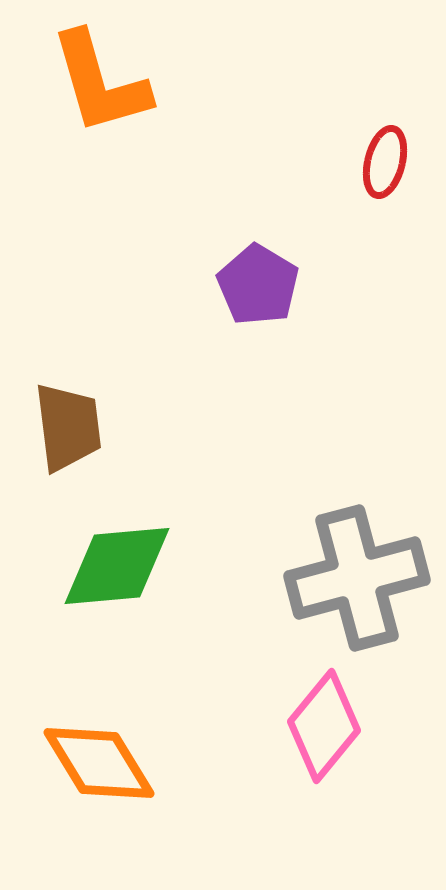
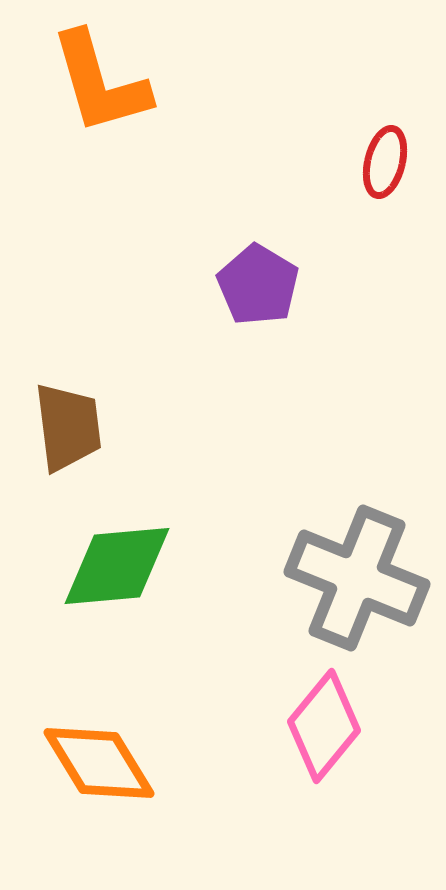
gray cross: rotated 37 degrees clockwise
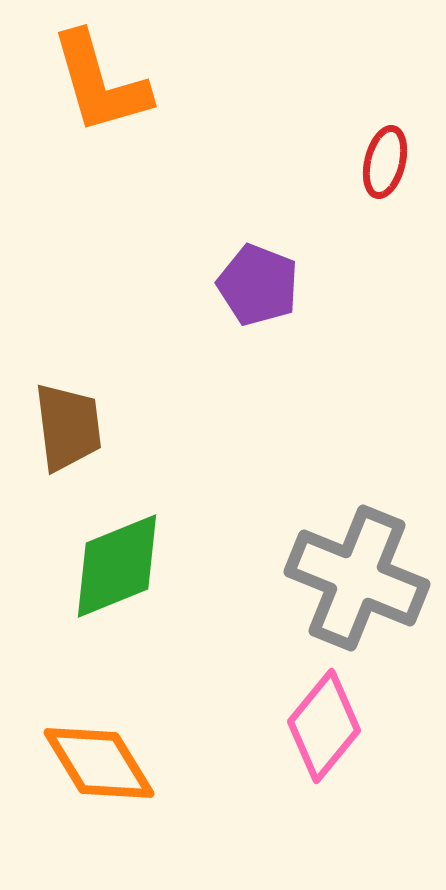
purple pentagon: rotated 10 degrees counterclockwise
green diamond: rotated 17 degrees counterclockwise
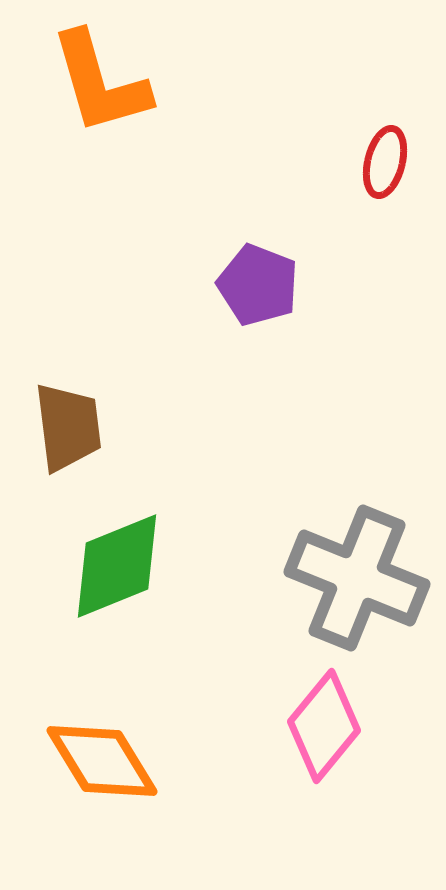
orange diamond: moved 3 px right, 2 px up
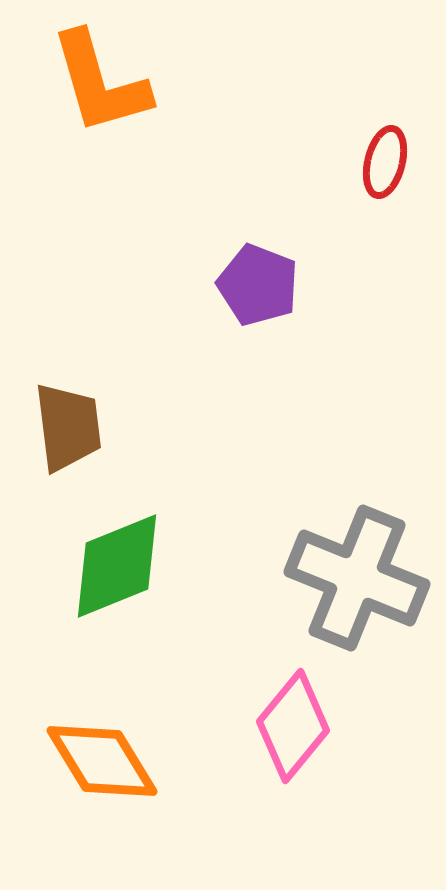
pink diamond: moved 31 px left
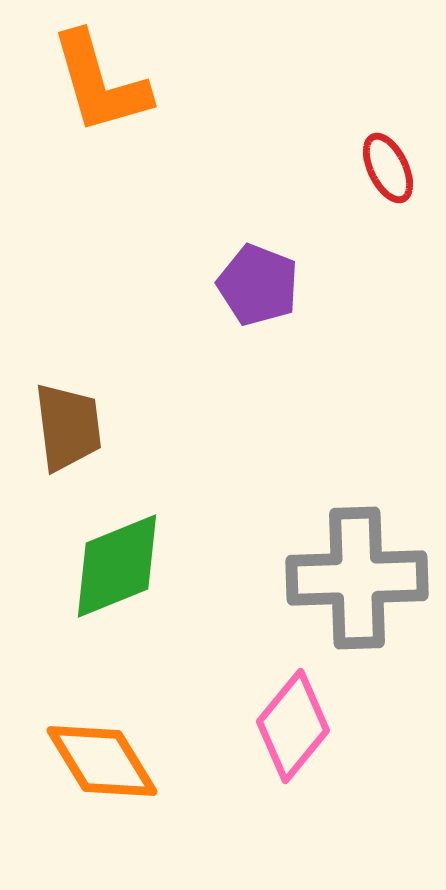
red ellipse: moved 3 px right, 6 px down; rotated 40 degrees counterclockwise
gray cross: rotated 24 degrees counterclockwise
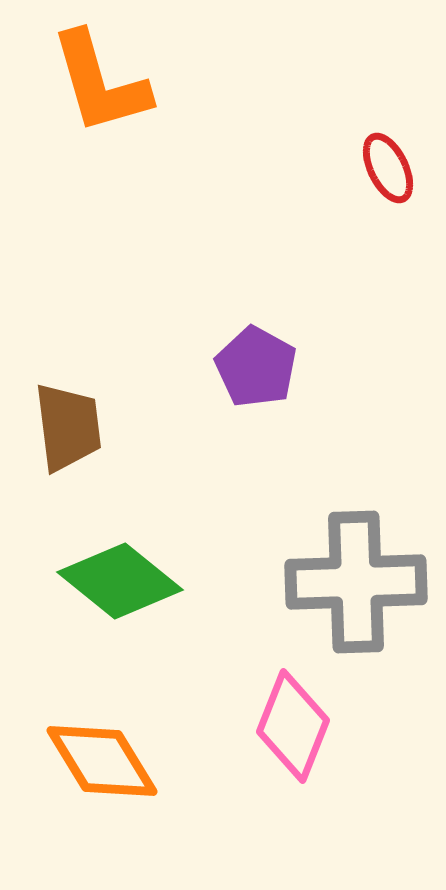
purple pentagon: moved 2 px left, 82 px down; rotated 8 degrees clockwise
green diamond: moved 3 px right, 15 px down; rotated 61 degrees clockwise
gray cross: moved 1 px left, 4 px down
pink diamond: rotated 18 degrees counterclockwise
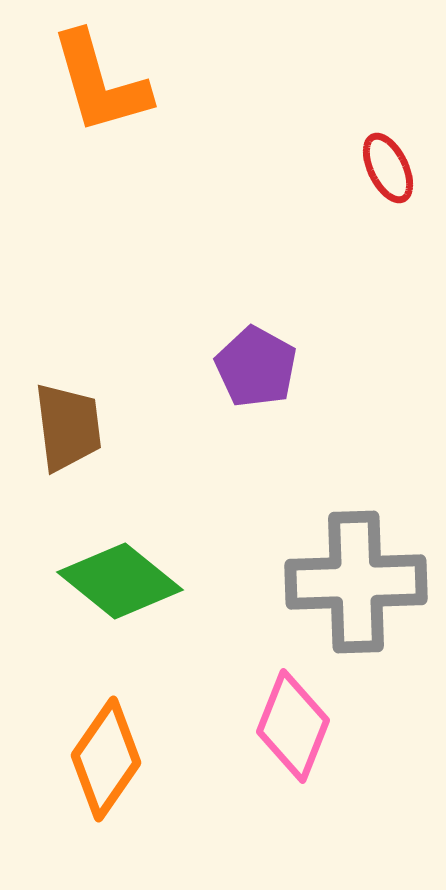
orange diamond: moved 4 px right, 2 px up; rotated 66 degrees clockwise
